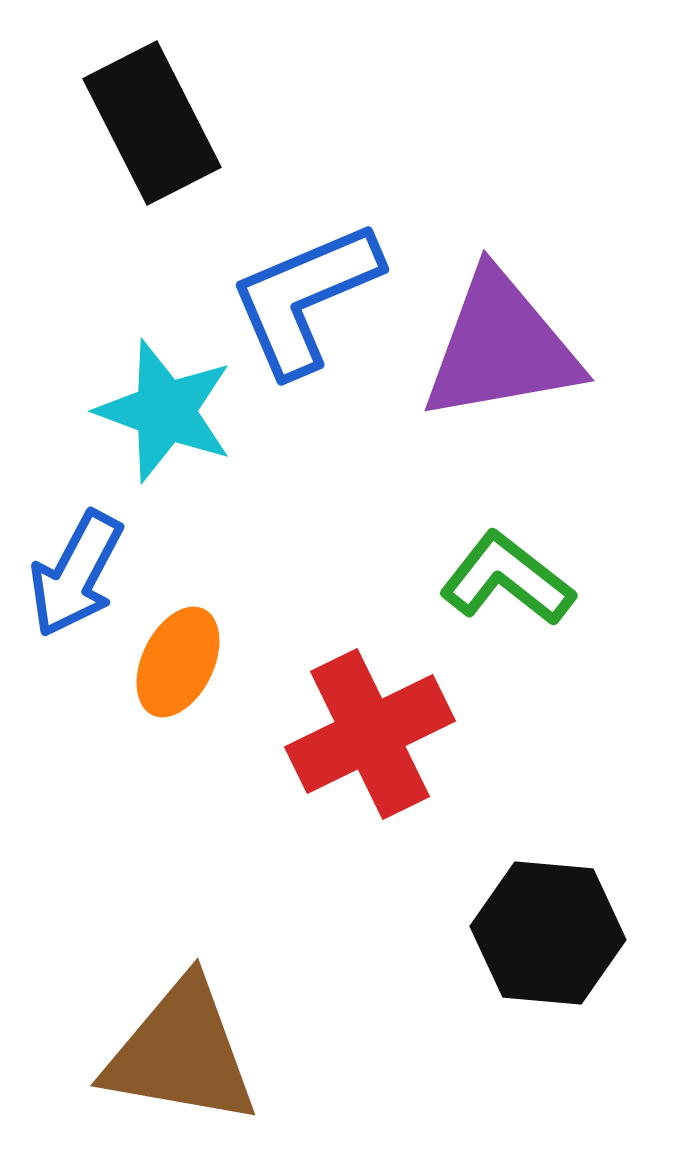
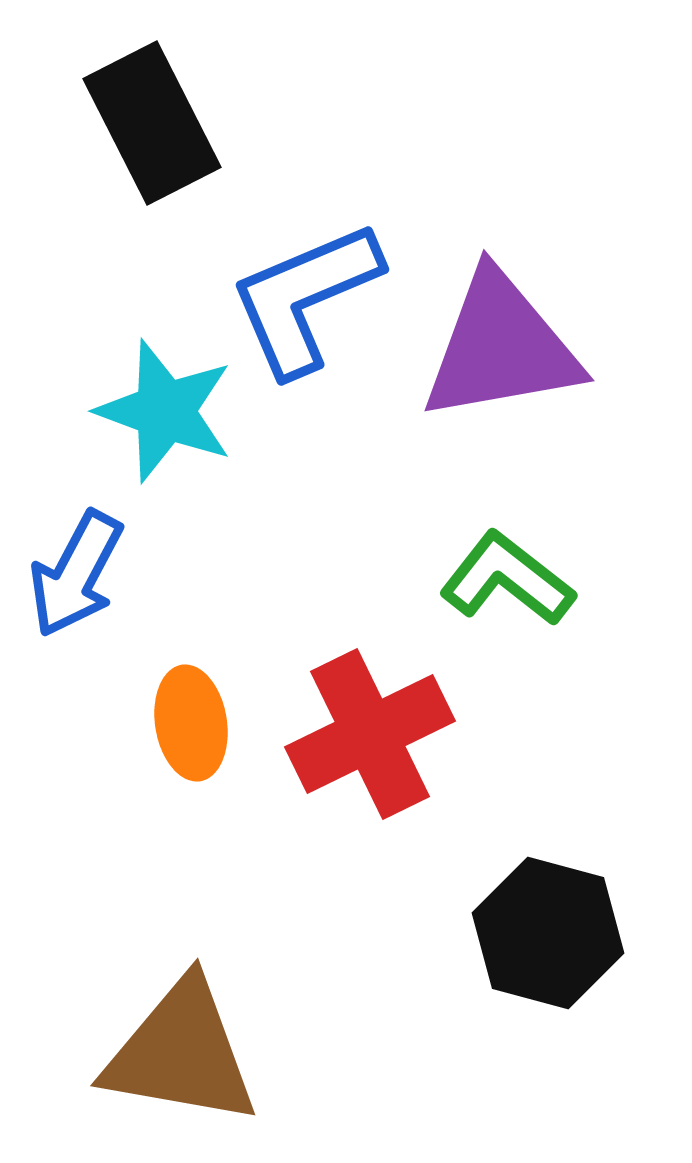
orange ellipse: moved 13 px right, 61 px down; rotated 35 degrees counterclockwise
black hexagon: rotated 10 degrees clockwise
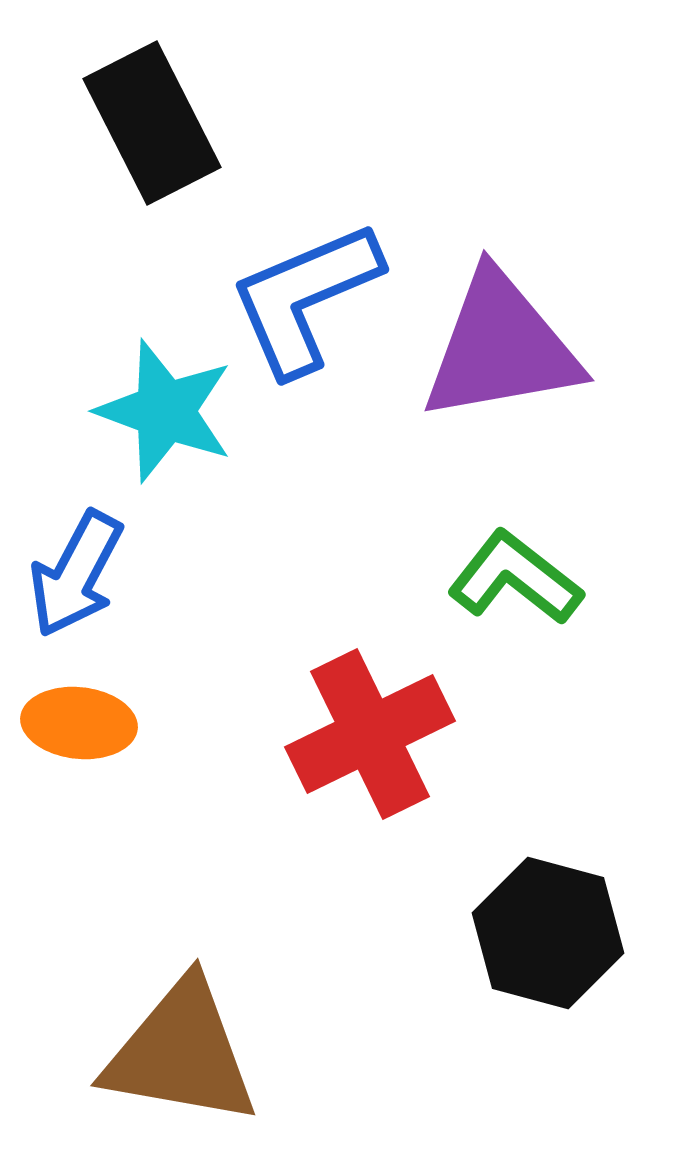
green L-shape: moved 8 px right, 1 px up
orange ellipse: moved 112 px left; rotated 75 degrees counterclockwise
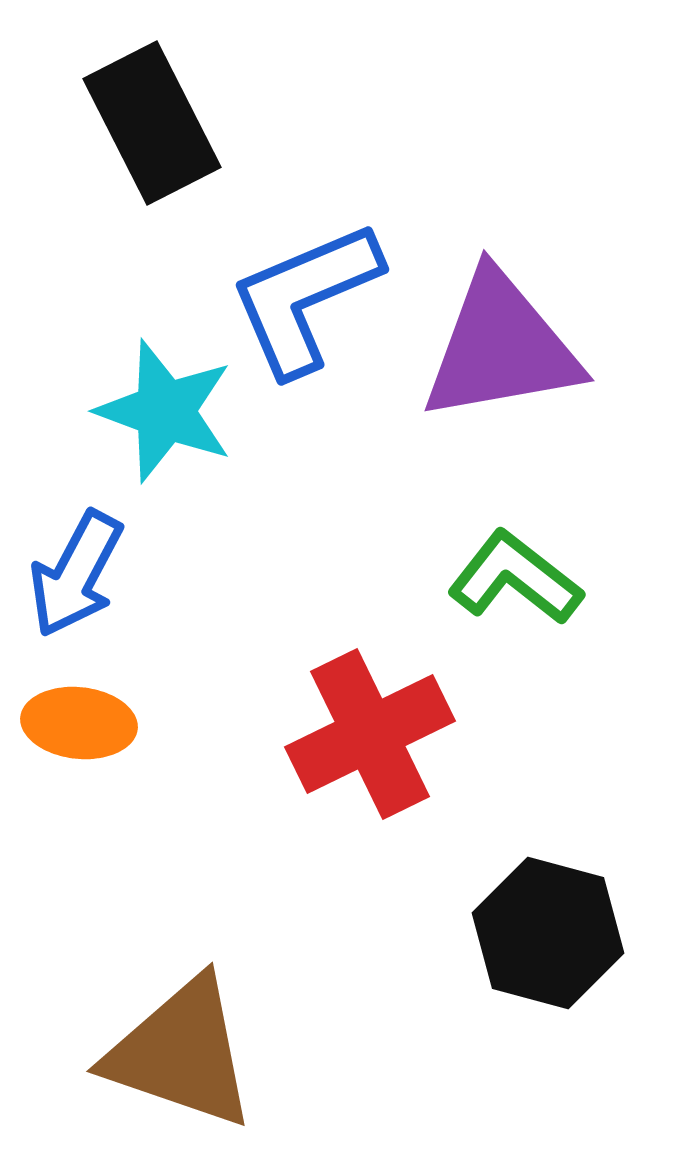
brown triangle: rotated 9 degrees clockwise
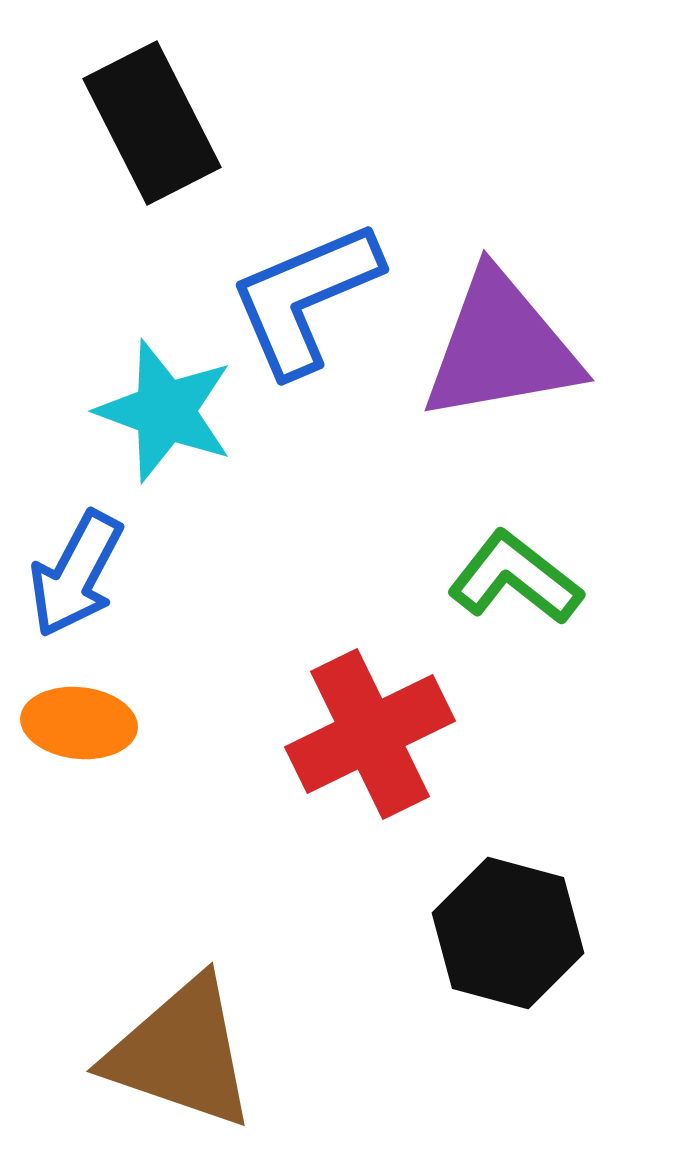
black hexagon: moved 40 px left
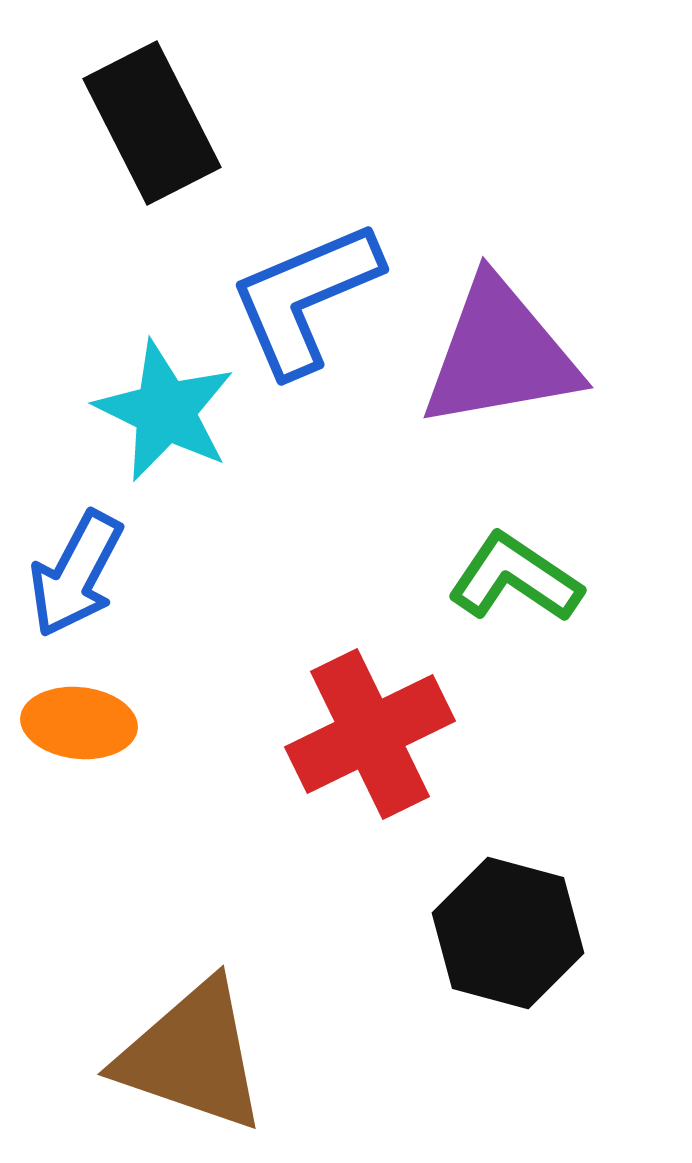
purple triangle: moved 1 px left, 7 px down
cyan star: rotated 6 degrees clockwise
green L-shape: rotated 4 degrees counterclockwise
brown triangle: moved 11 px right, 3 px down
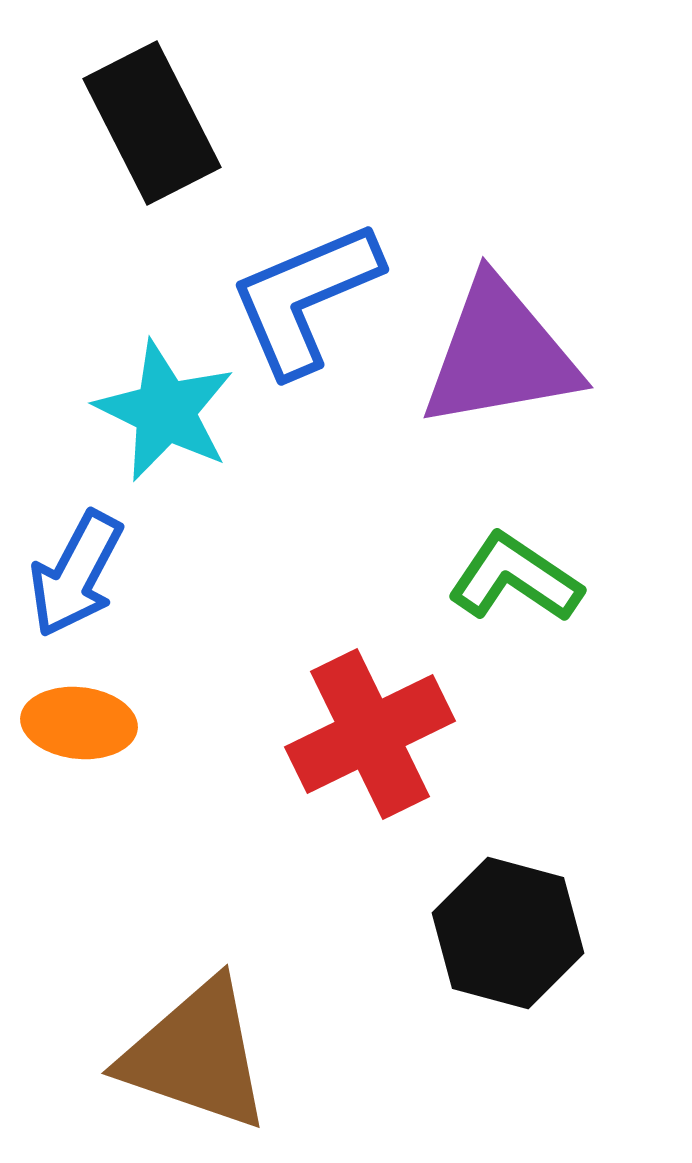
brown triangle: moved 4 px right, 1 px up
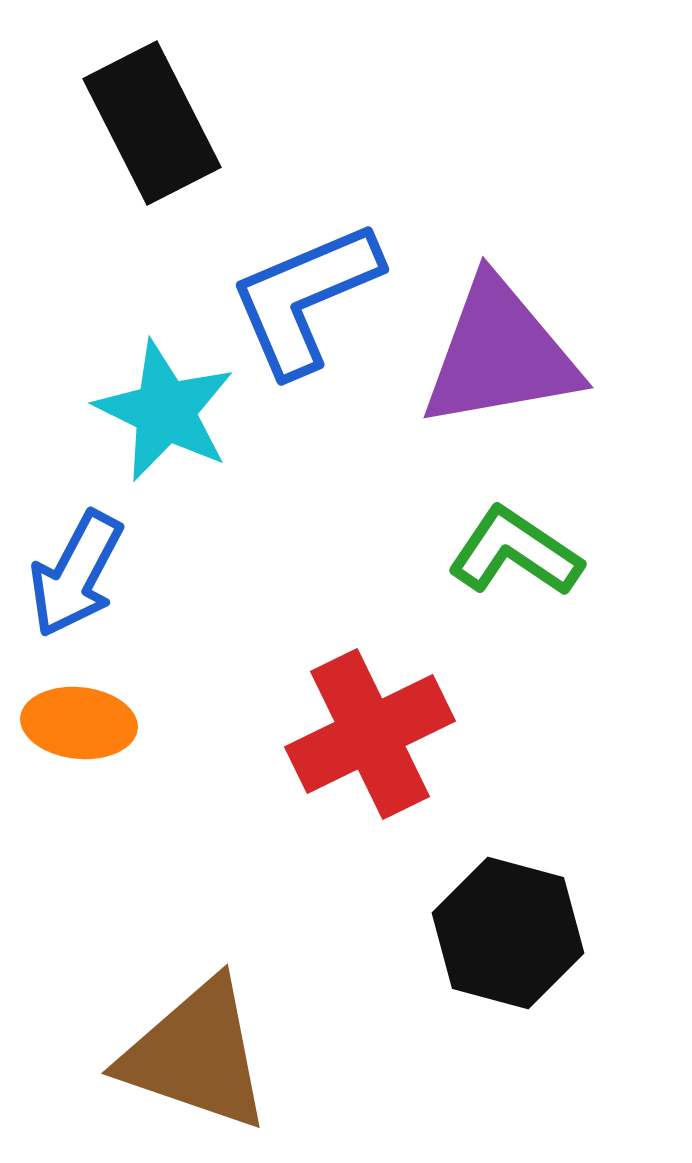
green L-shape: moved 26 px up
